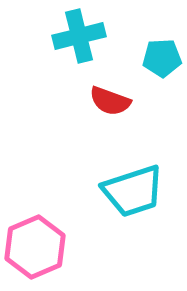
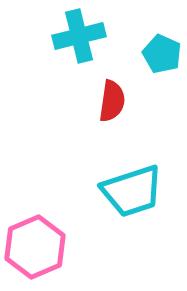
cyan pentagon: moved 4 px up; rotated 27 degrees clockwise
red semicircle: moved 2 px right; rotated 102 degrees counterclockwise
cyan trapezoid: moved 1 px left
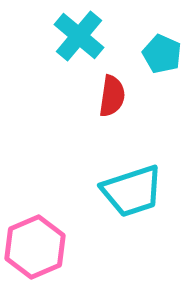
cyan cross: rotated 36 degrees counterclockwise
red semicircle: moved 5 px up
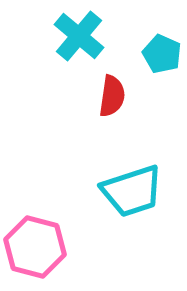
pink hexagon: rotated 22 degrees counterclockwise
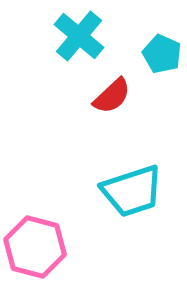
red semicircle: rotated 39 degrees clockwise
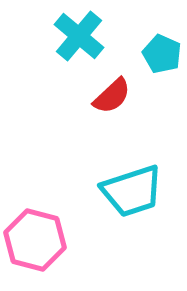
pink hexagon: moved 7 px up
